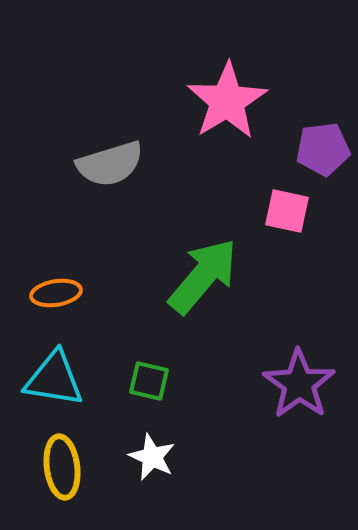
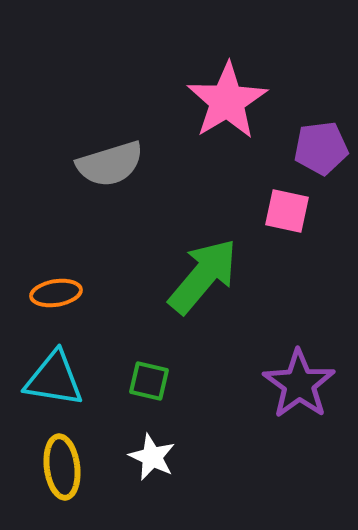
purple pentagon: moved 2 px left, 1 px up
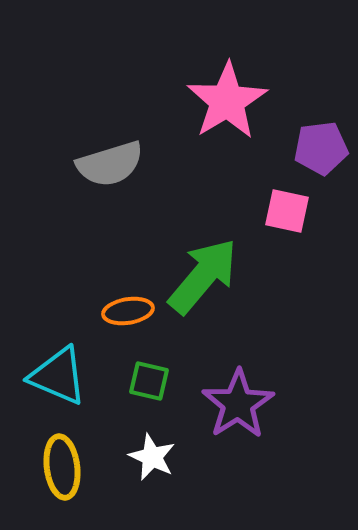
orange ellipse: moved 72 px right, 18 px down
cyan triangle: moved 4 px right, 3 px up; rotated 14 degrees clockwise
purple star: moved 61 px left, 20 px down; rotated 4 degrees clockwise
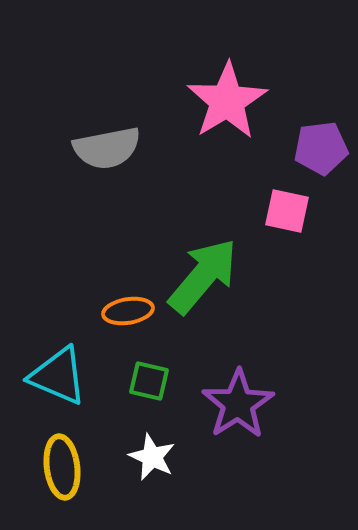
gray semicircle: moved 3 px left, 16 px up; rotated 6 degrees clockwise
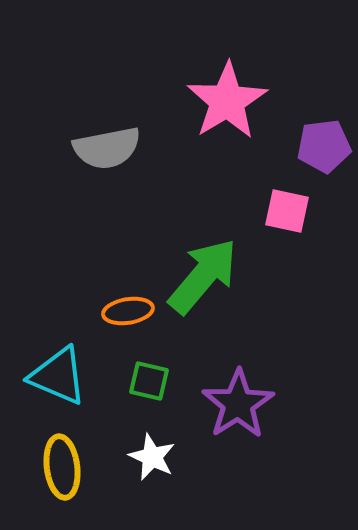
purple pentagon: moved 3 px right, 2 px up
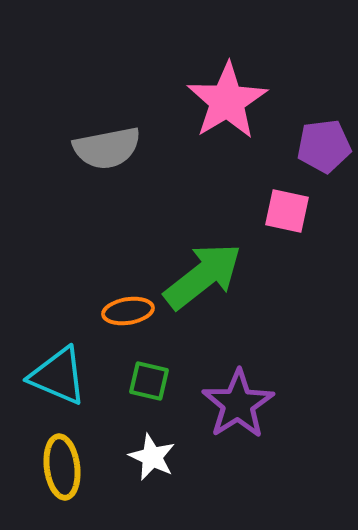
green arrow: rotated 12 degrees clockwise
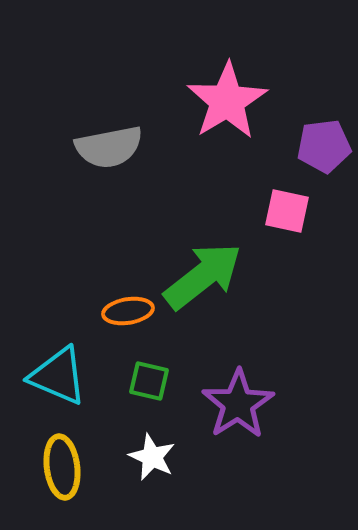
gray semicircle: moved 2 px right, 1 px up
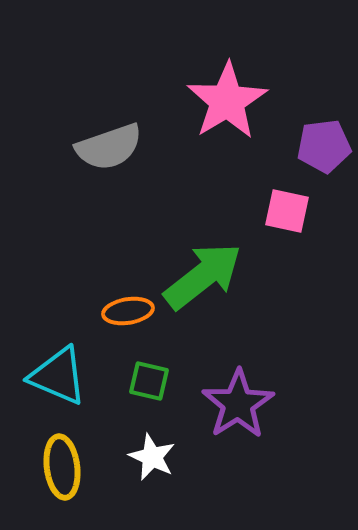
gray semicircle: rotated 8 degrees counterclockwise
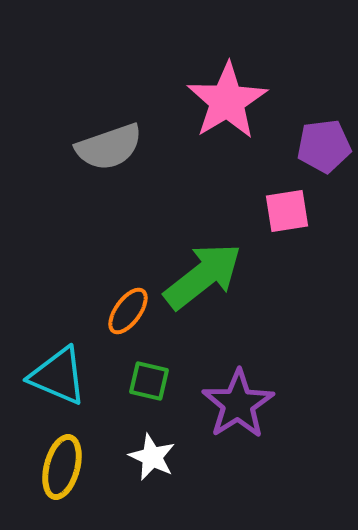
pink square: rotated 21 degrees counterclockwise
orange ellipse: rotated 45 degrees counterclockwise
yellow ellipse: rotated 22 degrees clockwise
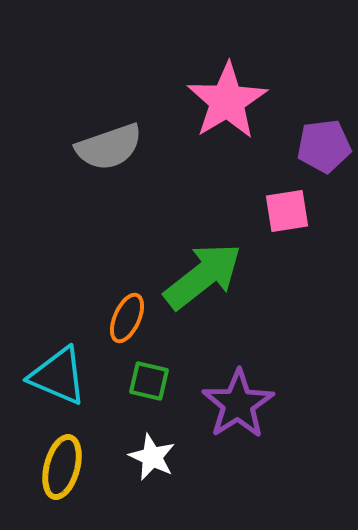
orange ellipse: moved 1 px left, 7 px down; rotated 12 degrees counterclockwise
